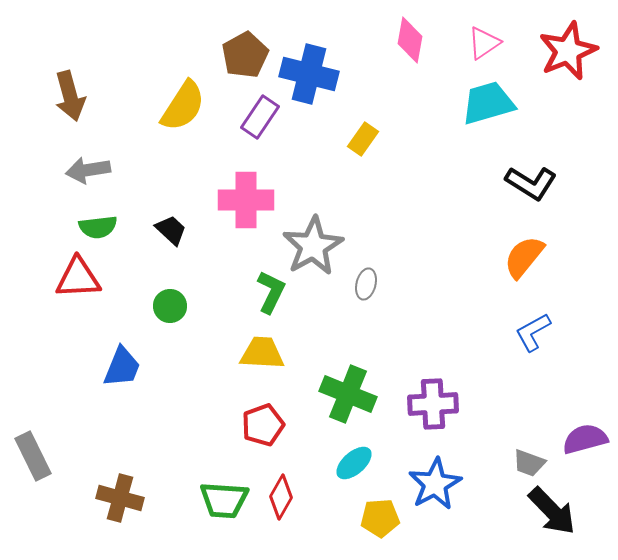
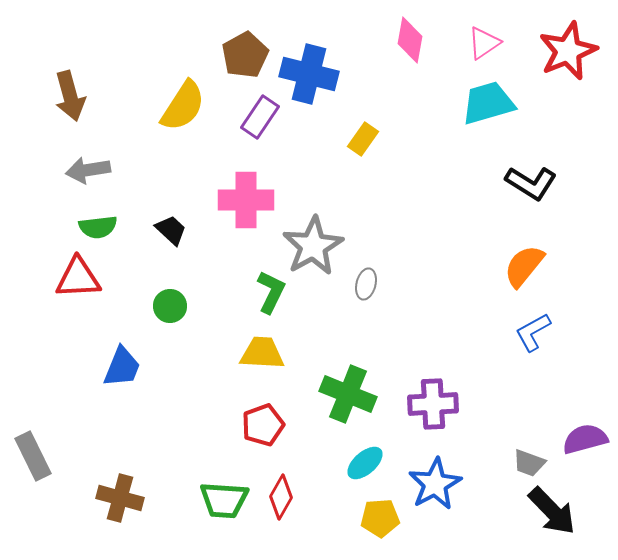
orange semicircle: moved 9 px down
cyan ellipse: moved 11 px right
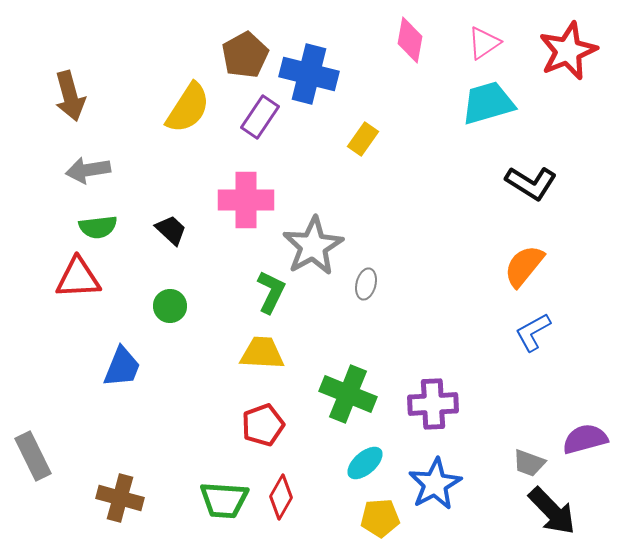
yellow semicircle: moved 5 px right, 2 px down
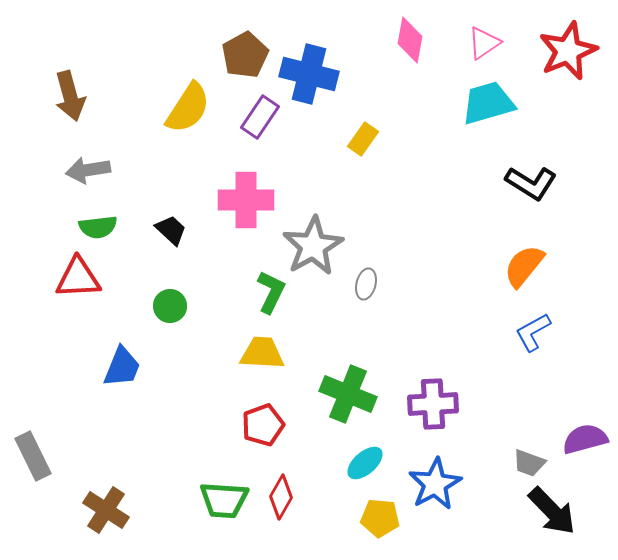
brown cross: moved 14 px left, 12 px down; rotated 18 degrees clockwise
yellow pentagon: rotated 9 degrees clockwise
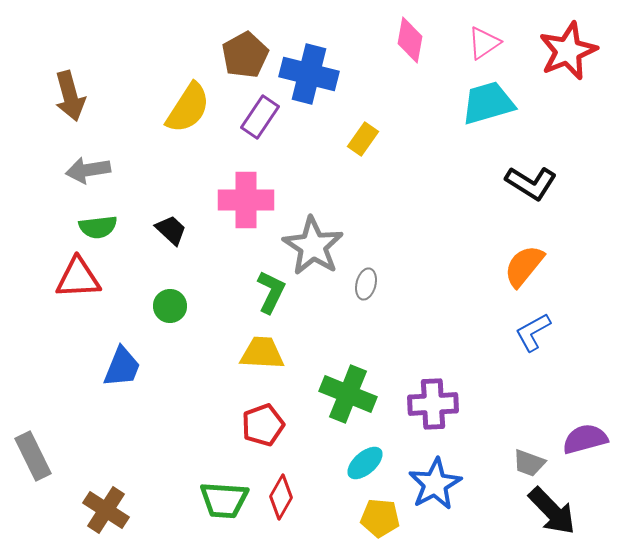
gray star: rotated 10 degrees counterclockwise
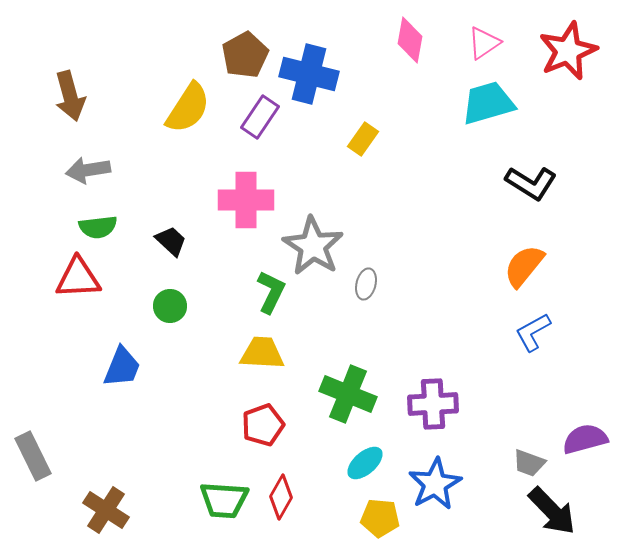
black trapezoid: moved 11 px down
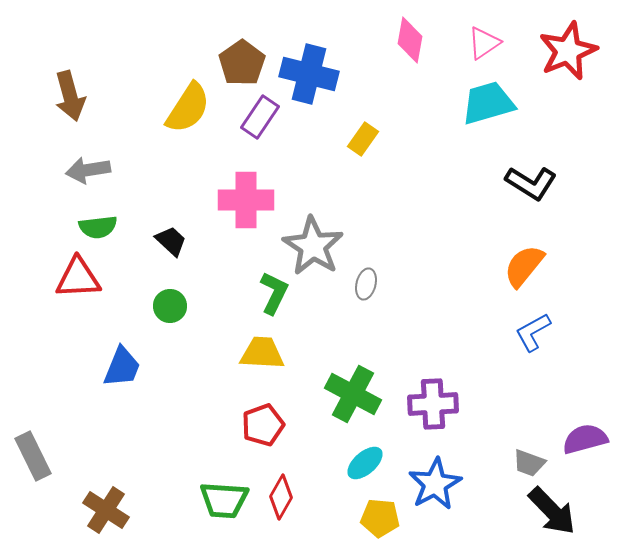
brown pentagon: moved 3 px left, 8 px down; rotated 6 degrees counterclockwise
green L-shape: moved 3 px right, 1 px down
green cross: moved 5 px right; rotated 6 degrees clockwise
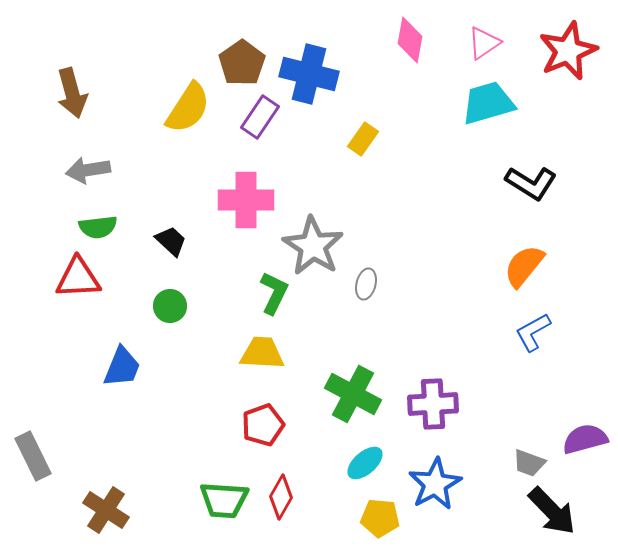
brown arrow: moved 2 px right, 3 px up
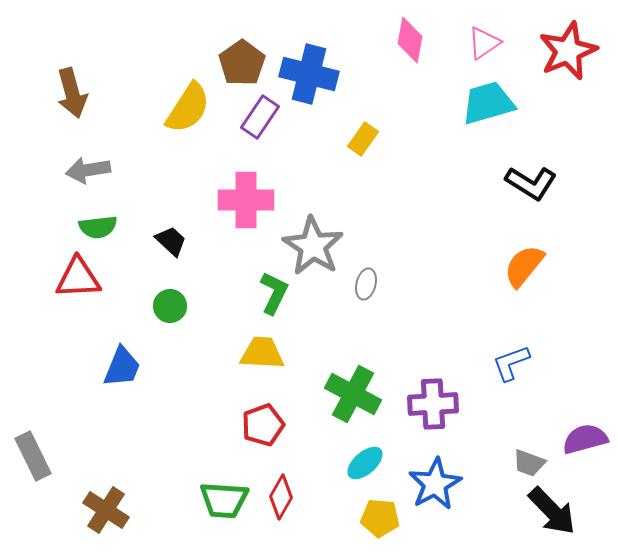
blue L-shape: moved 22 px left, 31 px down; rotated 9 degrees clockwise
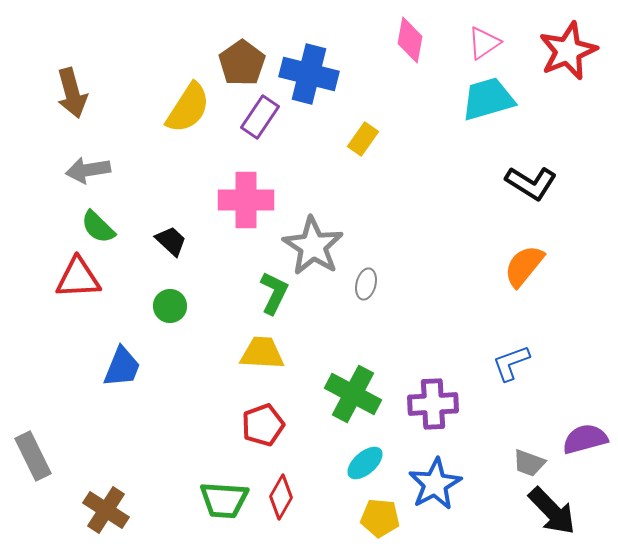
cyan trapezoid: moved 4 px up
green semicircle: rotated 51 degrees clockwise
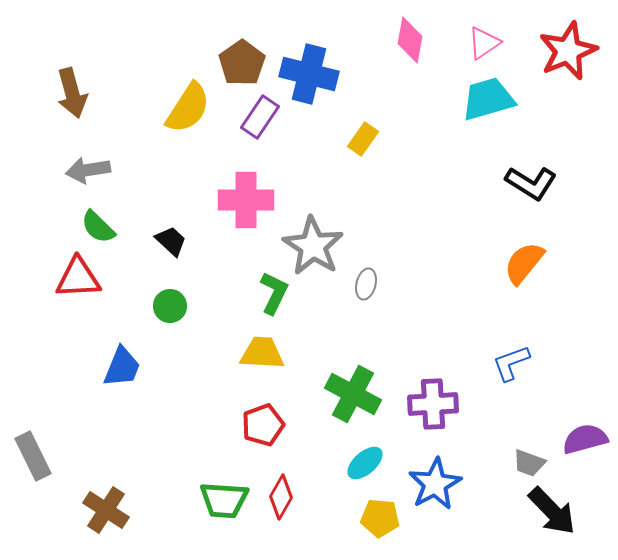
orange semicircle: moved 3 px up
